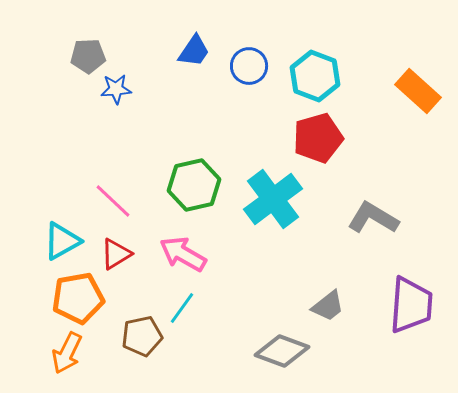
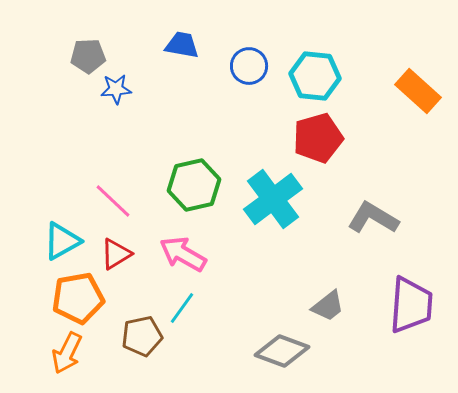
blue trapezoid: moved 12 px left, 6 px up; rotated 114 degrees counterclockwise
cyan hexagon: rotated 15 degrees counterclockwise
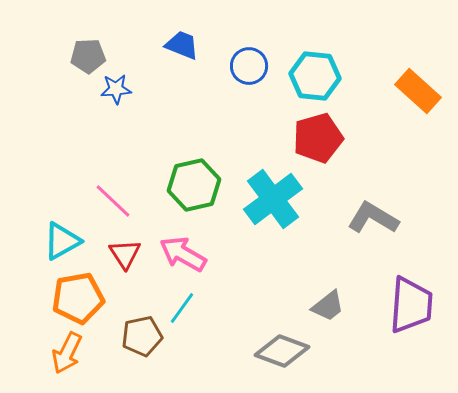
blue trapezoid: rotated 12 degrees clockwise
red triangle: moved 9 px right; rotated 32 degrees counterclockwise
